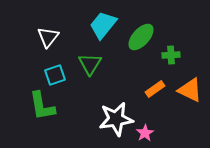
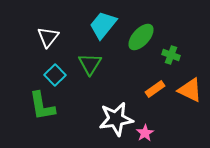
green cross: rotated 24 degrees clockwise
cyan square: rotated 25 degrees counterclockwise
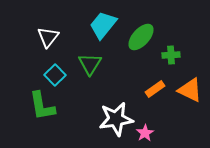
green cross: rotated 24 degrees counterclockwise
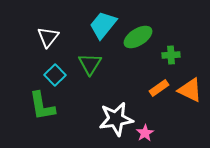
green ellipse: moved 3 px left; rotated 16 degrees clockwise
orange rectangle: moved 4 px right, 1 px up
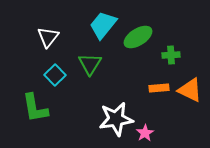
orange rectangle: rotated 30 degrees clockwise
green L-shape: moved 7 px left, 2 px down
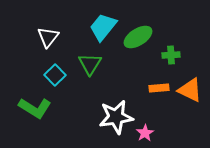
cyan trapezoid: moved 2 px down
green L-shape: rotated 48 degrees counterclockwise
white star: moved 2 px up
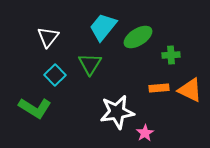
white star: moved 1 px right, 5 px up
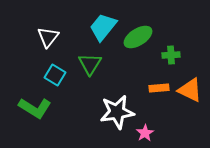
cyan square: rotated 15 degrees counterclockwise
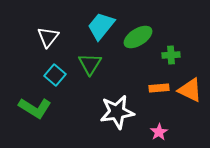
cyan trapezoid: moved 2 px left, 1 px up
cyan square: rotated 10 degrees clockwise
pink star: moved 14 px right, 1 px up
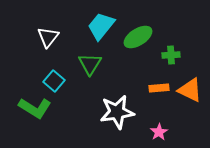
cyan square: moved 1 px left, 6 px down
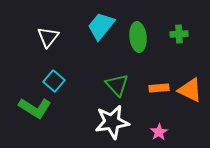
green ellipse: rotated 64 degrees counterclockwise
green cross: moved 8 px right, 21 px up
green triangle: moved 27 px right, 21 px down; rotated 15 degrees counterclockwise
white star: moved 5 px left, 10 px down
